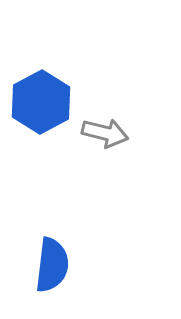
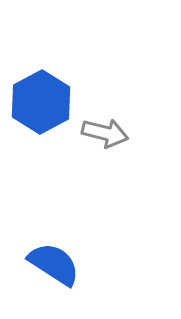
blue semicircle: moved 2 px right, 1 px up; rotated 64 degrees counterclockwise
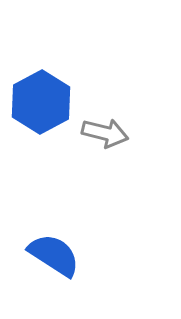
blue semicircle: moved 9 px up
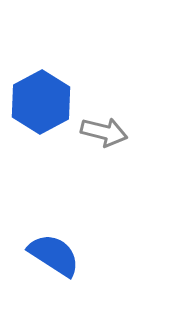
gray arrow: moved 1 px left, 1 px up
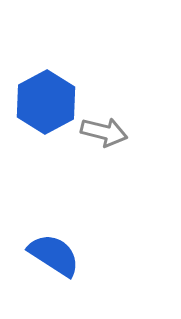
blue hexagon: moved 5 px right
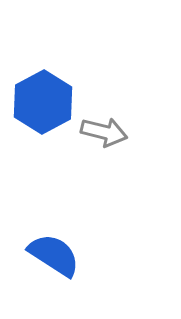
blue hexagon: moved 3 px left
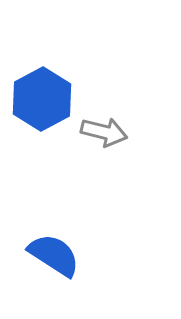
blue hexagon: moved 1 px left, 3 px up
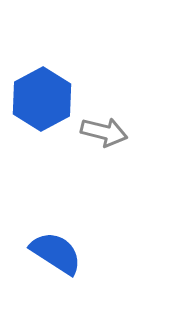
blue semicircle: moved 2 px right, 2 px up
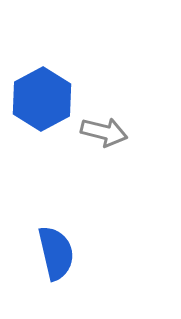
blue semicircle: rotated 44 degrees clockwise
